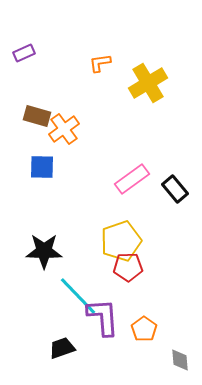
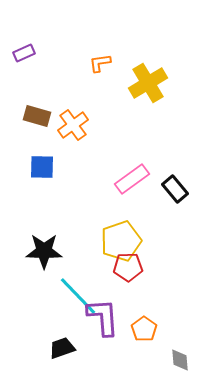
orange cross: moved 9 px right, 4 px up
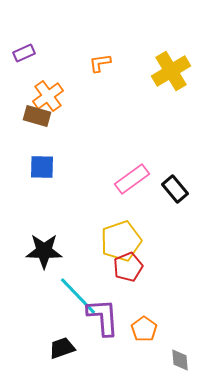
yellow cross: moved 23 px right, 12 px up
orange cross: moved 25 px left, 29 px up
red pentagon: rotated 20 degrees counterclockwise
